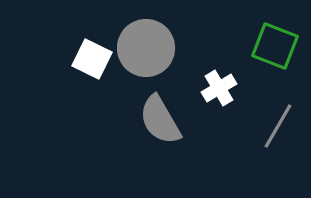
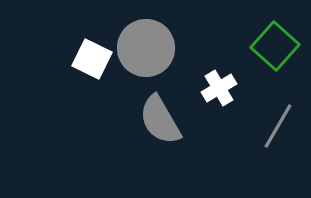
green square: rotated 21 degrees clockwise
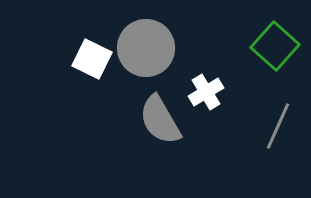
white cross: moved 13 px left, 4 px down
gray line: rotated 6 degrees counterclockwise
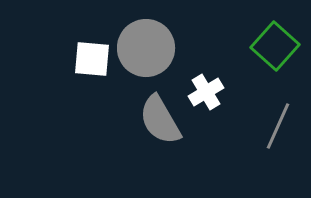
white square: rotated 21 degrees counterclockwise
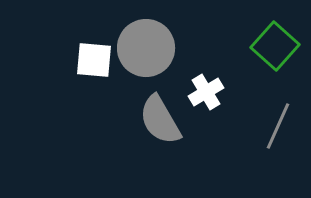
white square: moved 2 px right, 1 px down
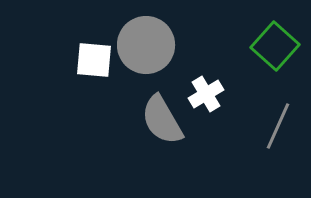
gray circle: moved 3 px up
white cross: moved 2 px down
gray semicircle: moved 2 px right
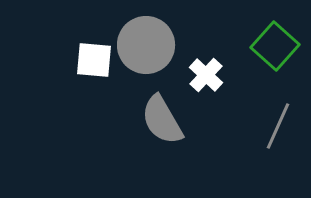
white cross: moved 19 px up; rotated 16 degrees counterclockwise
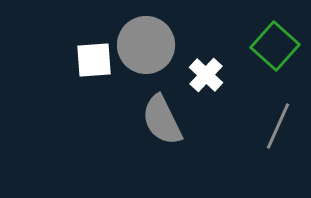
white square: rotated 9 degrees counterclockwise
gray semicircle: rotated 4 degrees clockwise
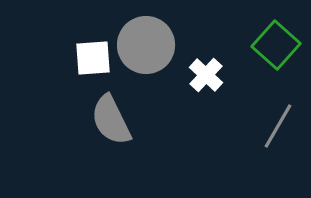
green square: moved 1 px right, 1 px up
white square: moved 1 px left, 2 px up
gray semicircle: moved 51 px left
gray line: rotated 6 degrees clockwise
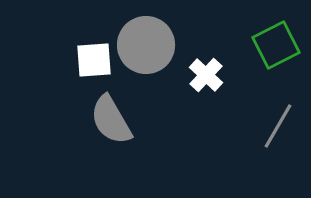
green square: rotated 21 degrees clockwise
white square: moved 1 px right, 2 px down
gray semicircle: rotated 4 degrees counterclockwise
